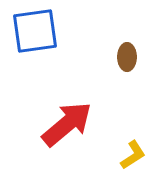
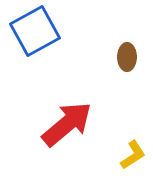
blue square: rotated 21 degrees counterclockwise
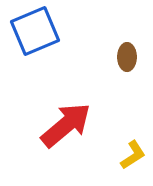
blue square: rotated 6 degrees clockwise
red arrow: moved 1 px left, 1 px down
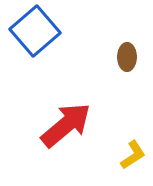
blue square: rotated 18 degrees counterclockwise
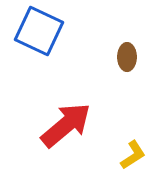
blue square: moved 4 px right; rotated 24 degrees counterclockwise
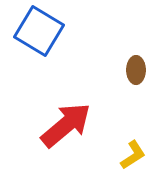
blue square: rotated 6 degrees clockwise
brown ellipse: moved 9 px right, 13 px down
